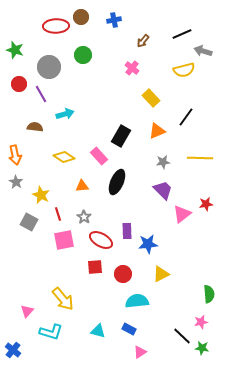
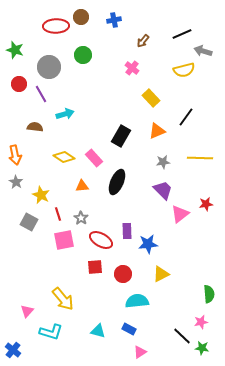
pink rectangle at (99, 156): moved 5 px left, 2 px down
pink triangle at (182, 214): moved 2 px left
gray star at (84, 217): moved 3 px left, 1 px down
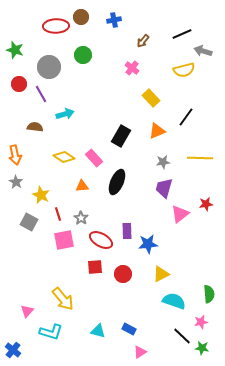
purple trapezoid at (163, 190): moved 1 px right, 2 px up; rotated 120 degrees counterclockwise
cyan semicircle at (137, 301): moved 37 px right; rotated 25 degrees clockwise
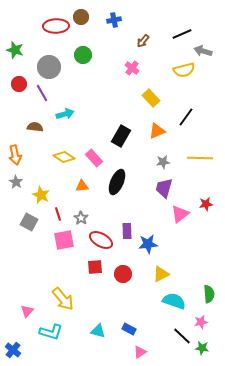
purple line at (41, 94): moved 1 px right, 1 px up
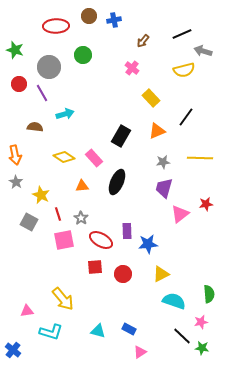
brown circle at (81, 17): moved 8 px right, 1 px up
pink triangle at (27, 311): rotated 40 degrees clockwise
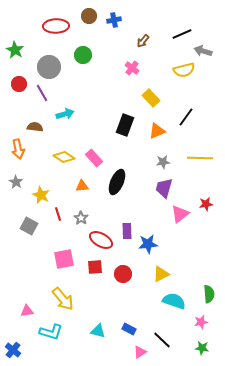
green star at (15, 50): rotated 12 degrees clockwise
black rectangle at (121, 136): moved 4 px right, 11 px up; rotated 10 degrees counterclockwise
orange arrow at (15, 155): moved 3 px right, 6 px up
gray square at (29, 222): moved 4 px down
pink square at (64, 240): moved 19 px down
black line at (182, 336): moved 20 px left, 4 px down
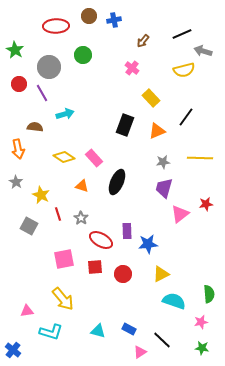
orange triangle at (82, 186): rotated 24 degrees clockwise
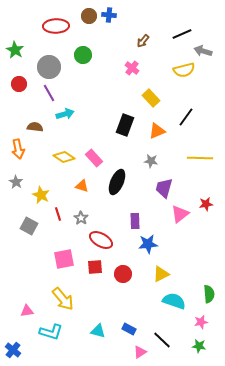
blue cross at (114, 20): moved 5 px left, 5 px up; rotated 16 degrees clockwise
purple line at (42, 93): moved 7 px right
gray star at (163, 162): moved 12 px left, 1 px up; rotated 16 degrees clockwise
purple rectangle at (127, 231): moved 8 px right, 10 px up
green star at (202, 348): moved 3 px left, 2 px up
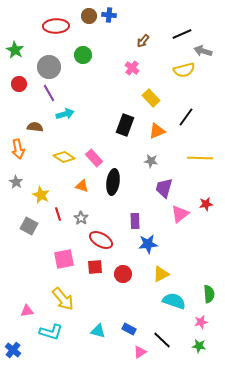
black ellipse at (117, 182): moved 4 px left; rotated 15 degrees counterclockwise
